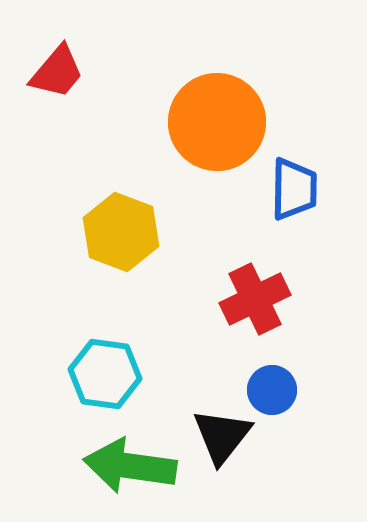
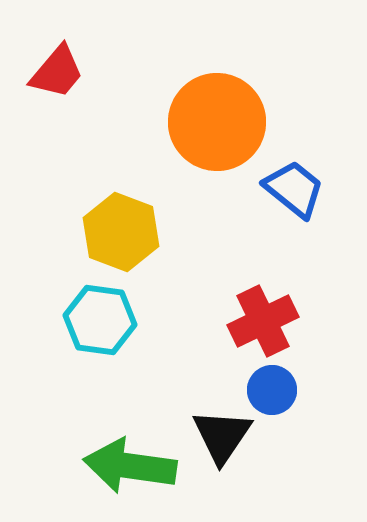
blue trapezoid: rotated 52 degrees counterclockwise
red cross: moved 8 px right, 22 px down
cyan hexagon: moved 5 px left, 54 px up
black triangle: rotated 4 degrees counterclockwise
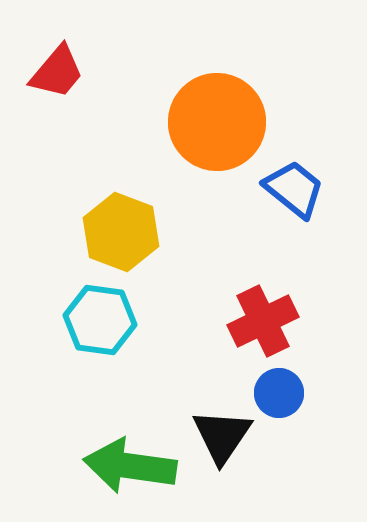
blue circle: moved 7 px right, 3 px down
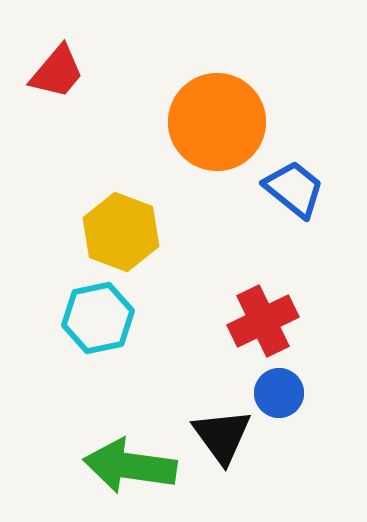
cyan hexagon: moved 2 px left, 2 px up; rotated 20 degrees counterclockwise
black triangle: rotated 10 degrees counterclockwise
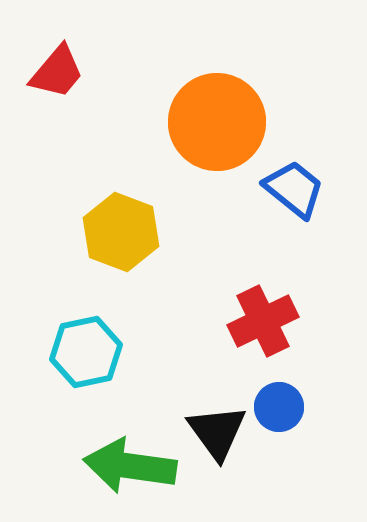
cyan hexagon: moved 12 px left, 34 px down
blue circle: moved 14 px down
black triangle: moved 5 px left, 4 px up
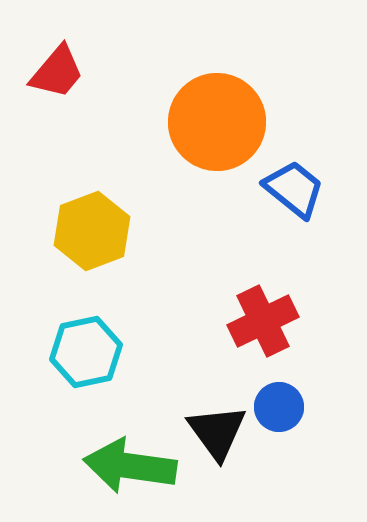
yellow hexagon: moved 29 px left, 1 px up; rotated 18 degrees clockwise
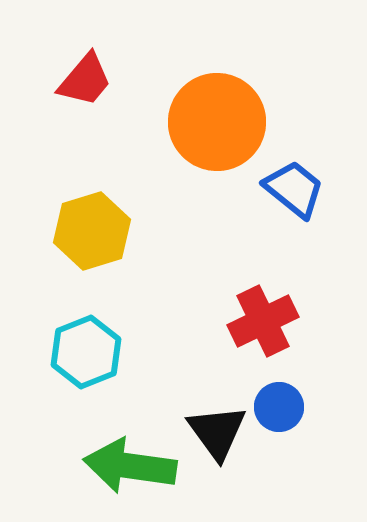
red trapezoid: moved 28 px right, 8 px down
yellow hexagon: rotated 4 degrees clockwise
cyan hexagon: rotated 10 degrees counterclockwise
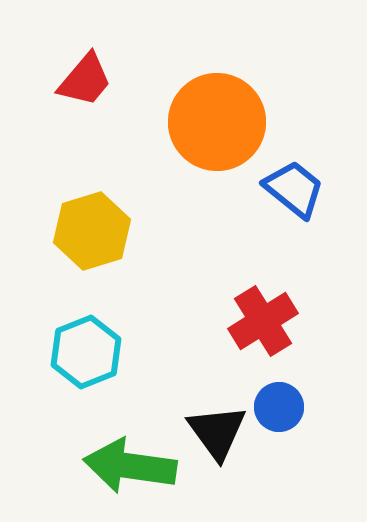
red cross: rotated 6 degrees counterclockwise
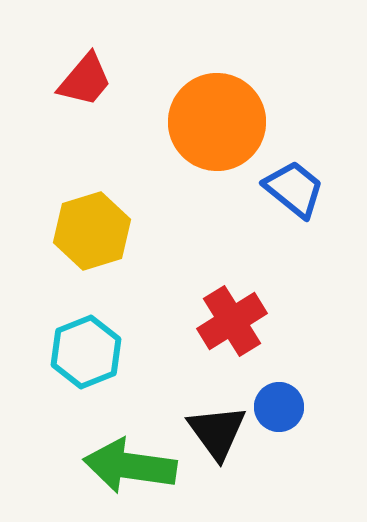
red cross: moved 31 px left
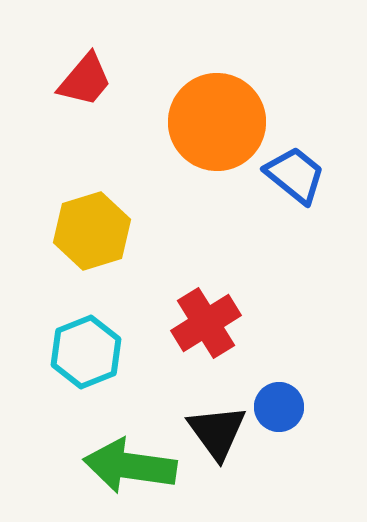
blue trapezoid: moved 1 px right, 14 px up
red cross: moved 26 px left, 2 px down
